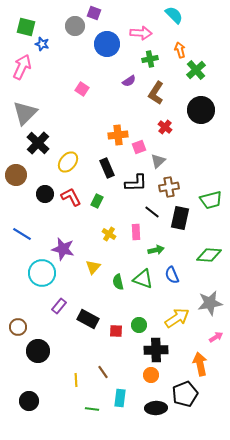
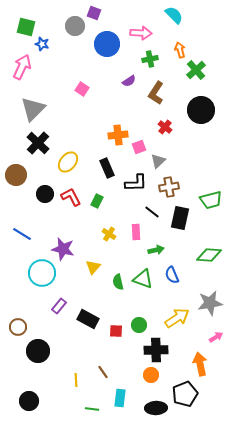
gray triangle at (25, 113): moved 8 px right, 4 px up
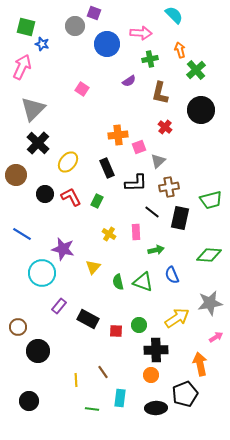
brown L-shape at (156, 93): moved 4 px right; rotated 20 degrees counterclockwise
green triangle at (143, 279): moved 3 px down
